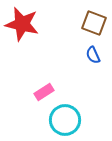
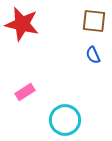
brown square: moved 2 px up; rotated 15 degrees counterclockwise
pink rectangle: moved 19 px left
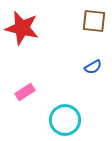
red star: moved 4 px down
blue semicircle: moved 12 px down; rotated 96 degrees counterclockwise
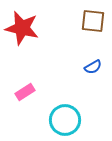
brown square: moved 1 px left
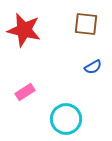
brown square: moved 7 px left, 3 px down
red star: moved 2 px right, 2 px down
cyan circle: moved 1 px right, 1 px up
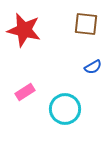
cyan circle: moved 1 px left, 10 px up
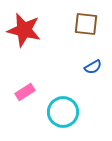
cyan circle: moved 2 px left, 3 px down
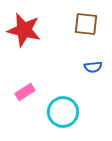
blue semicircle: rotated 24 degrees clockwise
